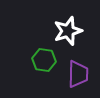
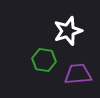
purple trapezoid: rotated 96 degrees counterclockwise
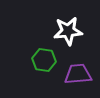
white star: rotated 12 degrees clockwise
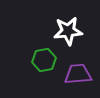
green hexagon: rotated 20 degrees counterclockwise
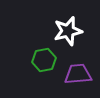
white star: rotated 8 degrees counterclockwise
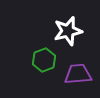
green hexagon: rotated 10 degrees counterclockwise
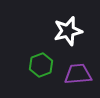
green hexagon: moved 3 px left, 5 px down
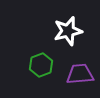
purple trapezoid: moved 2 px right
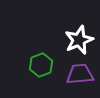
white star: moved 11 px right, 9 px down; rotated 8 degrees counterclockwise
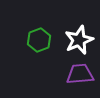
green hexagon: moved 2 px left, 25 px up
